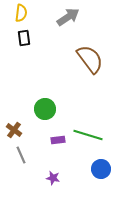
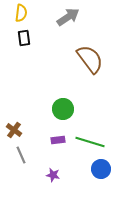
green circle: moved 18 px right
green line: moved 2 px right, 7 px down
purple star: moved 3 px up
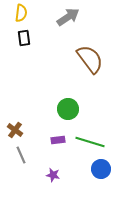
green circle: moved 5 px right
brown cross: moved 1 px right
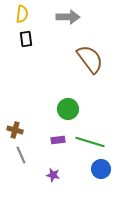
yellow semicircle: moved 1 px right, 1 px down
gray arrow: rotated 35 degrees clockwise
black rectangle: moved 2 px right, 1 px down
brown cross: rotated 21 degrees counterclockwise
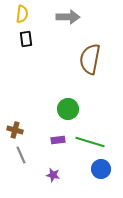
brown semicircle: rotated 132 degrees counterclockwise
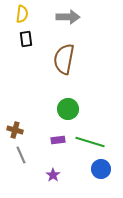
brown semicircle: moved 26 px left
purple star: rotated 24 degrees clockwise
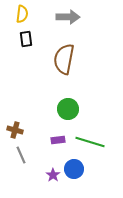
blue circle: moved 27 px left
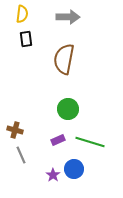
purple rectangle: rotated 16 degrees counterclockwise
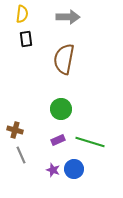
green circle: moved 7 px left
purple star: moved 5 px up; rotated 16 degrees counterclockwise
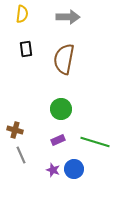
black rectangle: moved 10 px down
green line: moved 5 px right
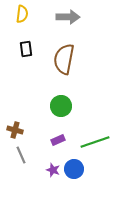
green circle: moved 3 px up
green line: rotated 36 degrees counterclockwise
